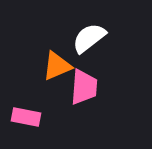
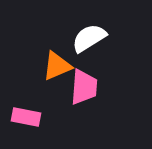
white semicircle: rotated 6 degrees clockwise
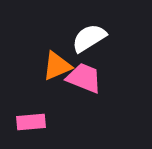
pink trapezoid: moved 9 px up; rotated 72 degrees counterclockwise
pink rectangle: moved 5 px right, 5 px down; rotated 16 degrees counterclockwise
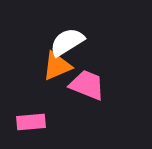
white semicircle: moved 22 px left, 4 px down
pink trapezoid: moved 3 px right, 7 px down
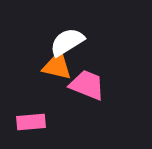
orange triangle: rotated 36 degrees clockwise
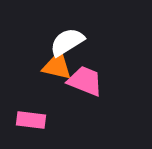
pink trapezoid: moved 2 px left, 4 px up
pink rectangle: moved 2 px up; rotated 12 degrees clockwise
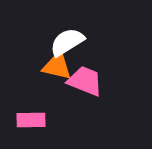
pink rectangle: rotated 8 degrees counterclockwise
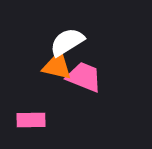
pink trapezoid: moved 1 px left, 4 px up
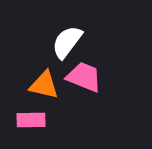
white semicircle: rotated 21 degrees counterclockwise
orange triangle: moved 13 px left, 19 px down
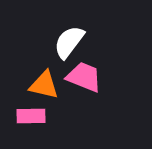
white semicircle: moved 2 px right
pink rectangle: moved 4 px up
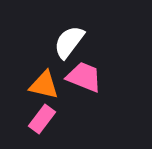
pink rectangle: moved 11 px right, 3 px down; rotated 52 degrees counterclockwise
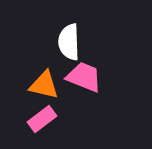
white semicircle: rotated 39 degrees counterclockwise
pink rectangle: rotated 16 degrees clockwise
